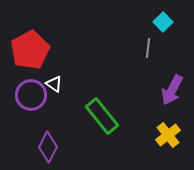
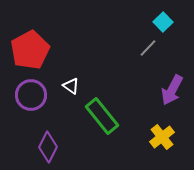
gray line: rotated 36 degrees clockwise
white triangle: moved 17 px right, 2 px down
yellow cross: moved 6 px left, 2 px down
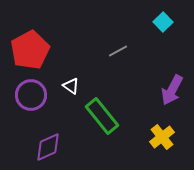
gray line: moved 30 px left, 3 px down; rotated 18 degrees clockwise
purple diamond: rotated 40 degrees clockwise
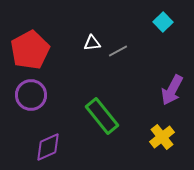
white triangle: moved 21 px right, 43 px up; rotated 42 degrees counterclockwise
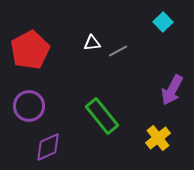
purple circle: moved 2 px left, 11 px down
yellow cross: moved 4 px left, 1 px down
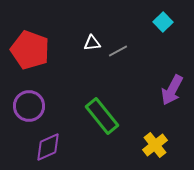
red pentagon: rotated 24 degrees counterclockwise
yellow cross: moved 3 px left, 7 px down
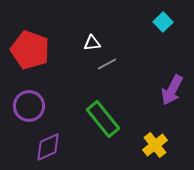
gray line: moved 11 px left, 13 px down
green rectangle: moved 1 px right, 3 px down
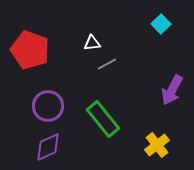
cyan square: moved 2 px left, 2 px down
purple circle: moved 19 px right
yellow cross: moved 2 px right
